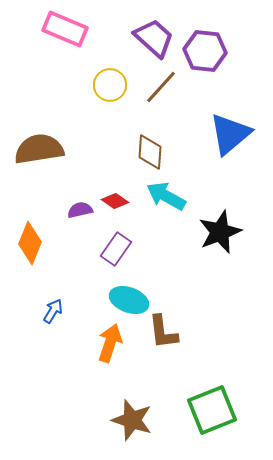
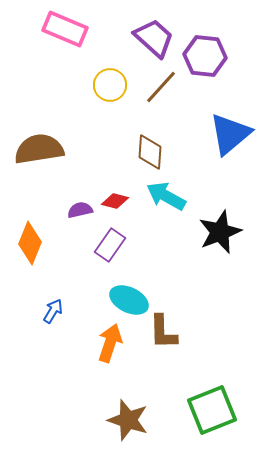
purple hexagon: moved 5 px down
red diamond: rotated 20 degrees counterclockwise
purple rectangle: moved 6 px left, 4 px up
cyan ellipse: rotated 6 degrees clockwise
brown L-shape: rotated 6 degrees clockwise
brown star: moved 4 px left
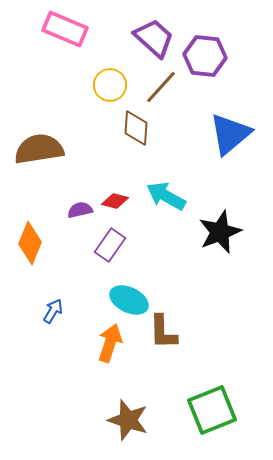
brown diamond: moved 14 px left, 24 px up
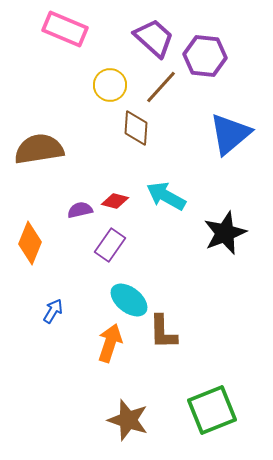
black star: moved 5 px right, 1 px down
cyan ellipse: rotated 12 degrees clockwise
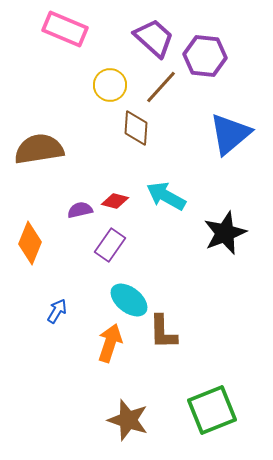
blue arrow: moved 4 px right
